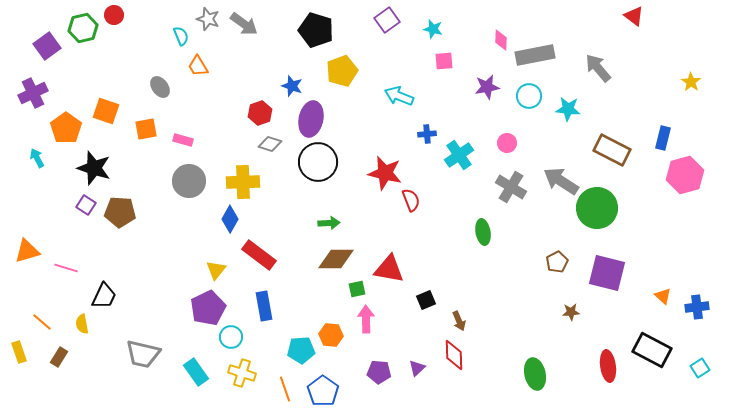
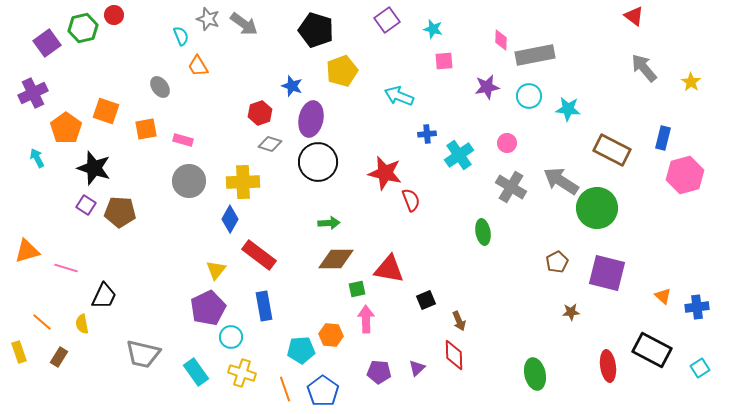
purple square at (47, 46): moved 3 px up
gray arrow at (598, 68): moved 46 px right
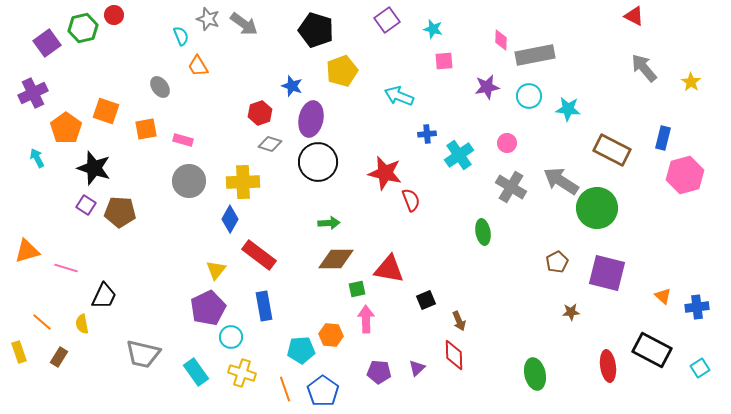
red triangle at (634, 16): rotated 10 degrees counterclockwise
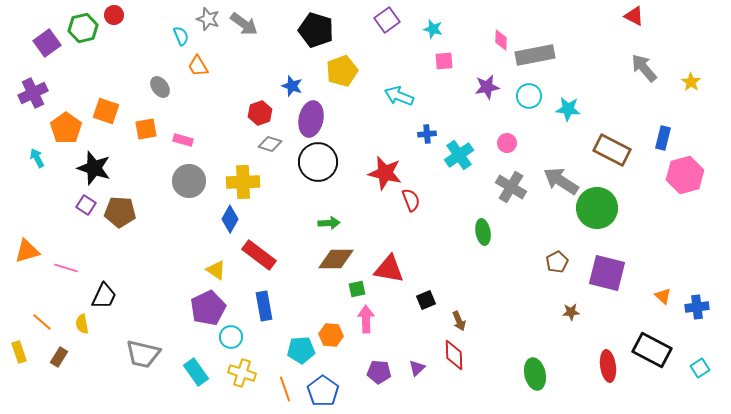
yellow triangle at (216, 270): rotated 35 degrees counterclockwise
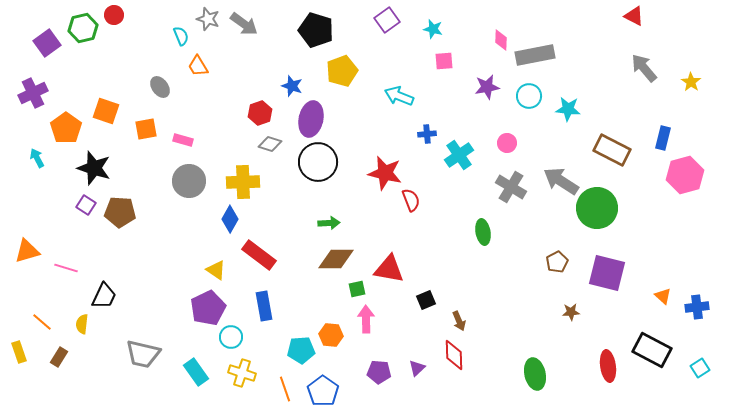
yellow semicircle at (82, 324): rotated 18 degrees clockwise
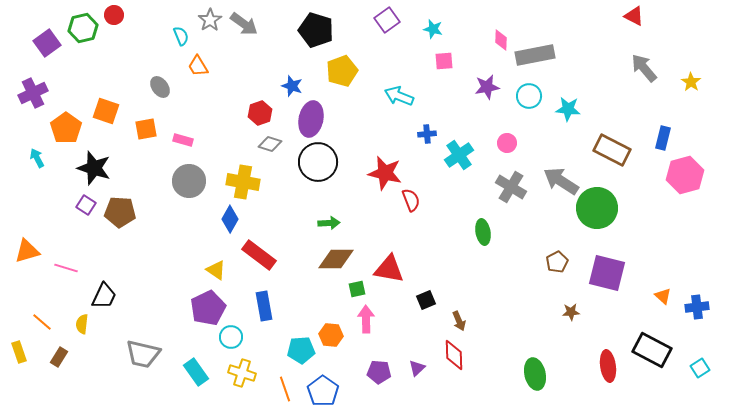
gray star at (208, 19): moved 2 px right, 1 px down; rotated 20 degrees clockwise
yellow cross at (243, 182): rotated 12 degrees clockwise
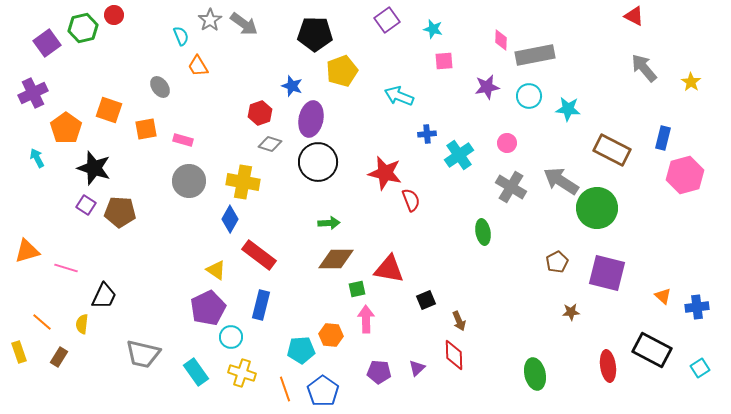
black pentagon at (316, 30): moved 1 px left, 4 px down; rotated 16 degrees counterclockwise
orange square at (106, 111): moved 3 px right, 1 px up
blue rectangle at (264, 306): moved 3 px left, 1 px up; rotated 24 degrees clockwise
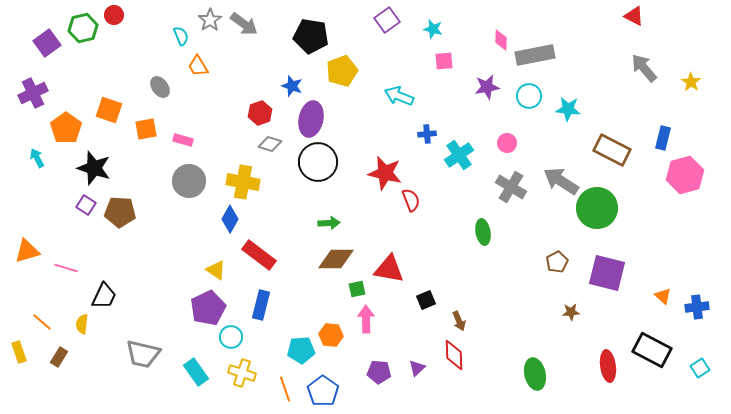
black pentagon at (315, 34): moved 4 px left, 2 px down; rotated 8 degrees clockwise
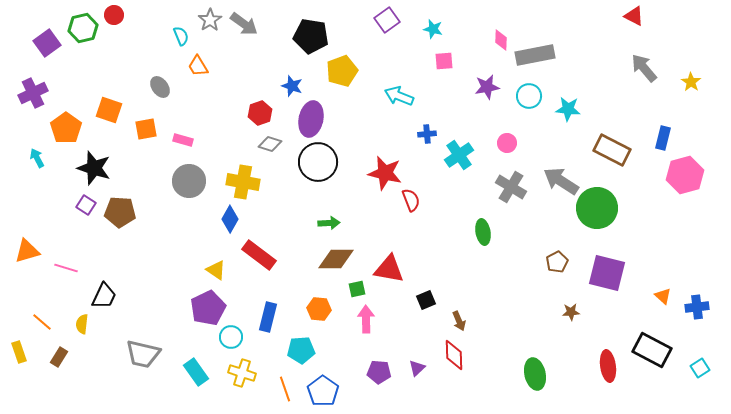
blue rectangle at (261, 305): moved 7 px right, 12 px down
orange hexagon at (331, 335): moved 12 px left, 26 px up
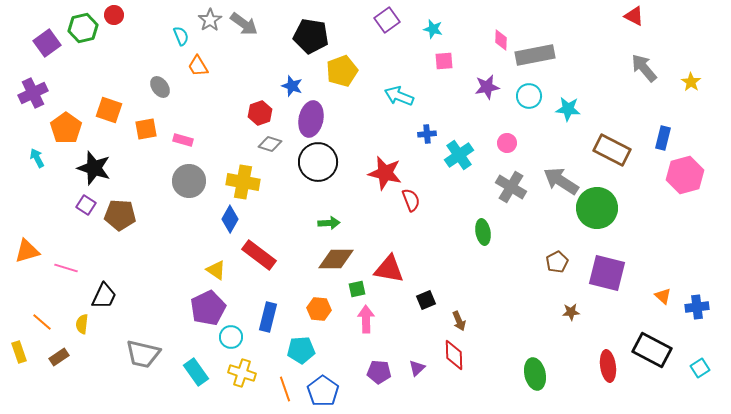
brown pentagon at (120, 212): moved 3 px down
brown rectangle at (59, 357): rotated 24 degrees clockwise
